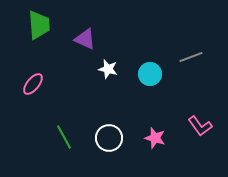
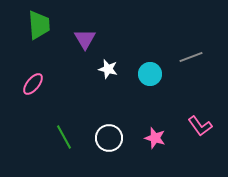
purple triangle: rotated 35 degrees clockwise
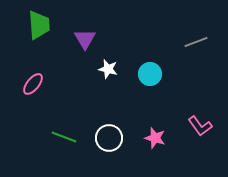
gray line: moved 5 px right, 15 px up
green line: rotated 40 degrees counterclockwise
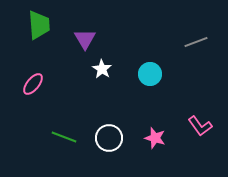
white star: moved 6 px left; rotated 18 degrees clockwise
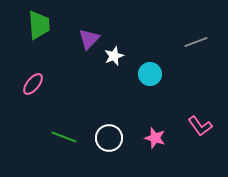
purple triangle: moved 4 px right; rotated 15 degrees clockwise
white star: moved 12 px right, 13 px up; rotated 18 degrees clockwise
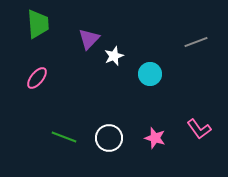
green trapezoid: moved 1 px left, 1 px up
pink ellipse: moved 4 px right, 6 px up
pink L-shape: moved 1 px left, 3 px down
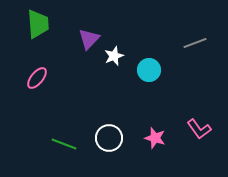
gray line: moved 1 px left, 1 px down
cyan circle: moved 1 px left, 4 px up
green line: moved 7 px down
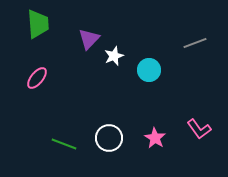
pink star: rotated 15 degrees clockwise
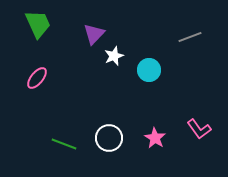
green trapezoid: rotated 20 degrees counterclockwise
purple triangle: moved 5 px right, 5 px up
gray line: moved 5 px left, 6 px up
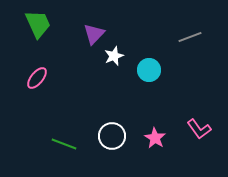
white circle: moved 3 px right, 2 px up
